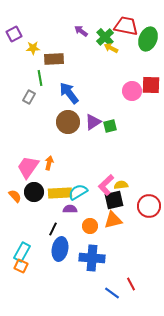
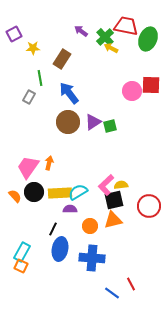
brown rectangle: moved 8 px right; rotated 54 degrees counterclockwise
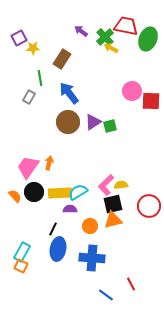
purple square: moved 5 px right, 4 px down
red square: moved 16 px down
black square: moved 1 px left, 4 px down
blue ellipse: moved 2 px left
blue line: moved 6 px left, 2 px down
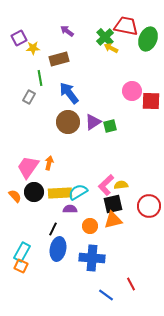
purple arrow: moved 14 px left
brown rectangle: moved 3 px left; rotated 42 degrees clockwise
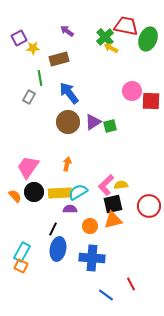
orange arrow: moved 18 px right, 1 px down
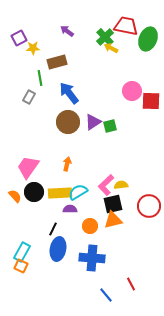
brown rectangle: moved 2 px left, 3 px down
blue line: rotated 14 degrees clockwise
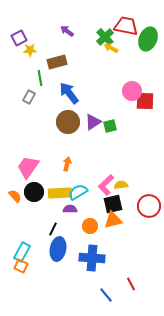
yellow star: moved 3 px left, 2 px down
red square: moved 6 px left
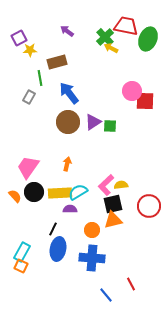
green square: rotated 16 degrees clockwise
orange circle: moved 2 px right, 4 px down
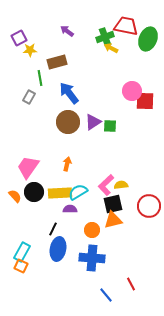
green cross: rotated 24 degrees clockwise
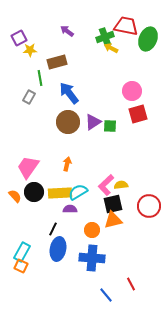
red square: moved 7 px left, 13 px down; rotated 18 degrees counterclockwise
